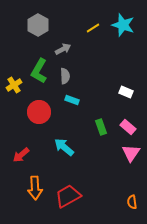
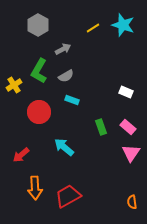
gray semicircle: moved 1 px right; rotated 63 degrees clockwise
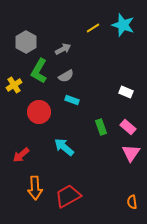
gray hexagon: moved 12 px left, 17 px down
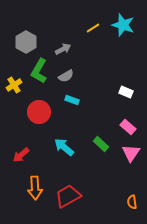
green rectangle: moved 17 px down; rotated 28 degrees counterclockwise
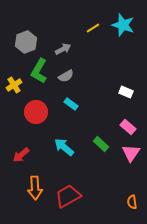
gray hexagon: rotated 10 degrees clockwise
cyan rectangle: moved 1 px left, 4 px down; rotated 16 degrees clockwise
red circle: moved 3 px left
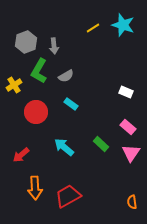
gray arrow: moved 9 px left, 3 px up; rotated 112 degrees clockwise
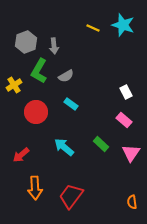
yellow line: rotated 56 degrees clockwise
white rectangle: rotated 40 degrees clockwise
pink rectangle: moved 4 px left, 7 px up
red trapezoid: moved 3 px right; rotated 24 degrees counterclockwise
